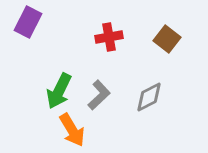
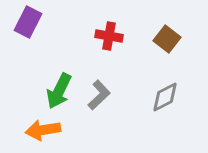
red cross: moved 1 px up; rotated 20 degrees clockwise
gray diamond: moved 16 px right
orange arrow: moved 29 px left; rotated 112 degrees clockwise
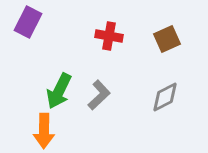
brown square: rotated 28 degrees clockwise
orange arrow: moved 1 px right, 1 px down; rotated 80 degrees counterclockwise
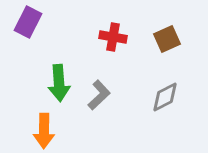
red cross: moved 4 px right, 1 px down
green arrow: moved 8 px up; rotated 30 degrees counterclockwise
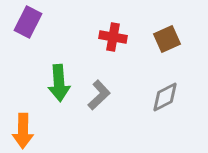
orange arrow: moved 21 px left
